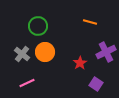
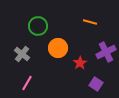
orange circle: moved 13 px right, 4 px up
pink line: rotated 35 degrees counterclockwise
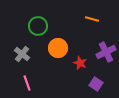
orange line: moved 2 px right, 3 px up
red star: rotated 16 degrees counterclockwise
pink line: rotated 49 degrees counterclockwise
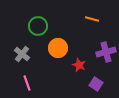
purple cross: rotated 12 degrees clockwise
red star: moved 1 px left, 2 px down
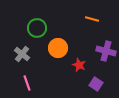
green circle: moved 1 px left, 2 px down
purple cross: moved 1 px up; rotated 30 degrees clockwise
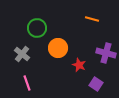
purple cross: moved 2 px down
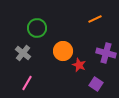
orange line: moved 3 px right; rotated 40 degrees counterclockwise
orange circle: moved 5 px right, 3 px down
gray cross: moved 1 px right, 1 px up
pink line: rotated 49 degrees clockwise
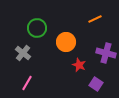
orange circle: moved 3 px right, 9 px up
